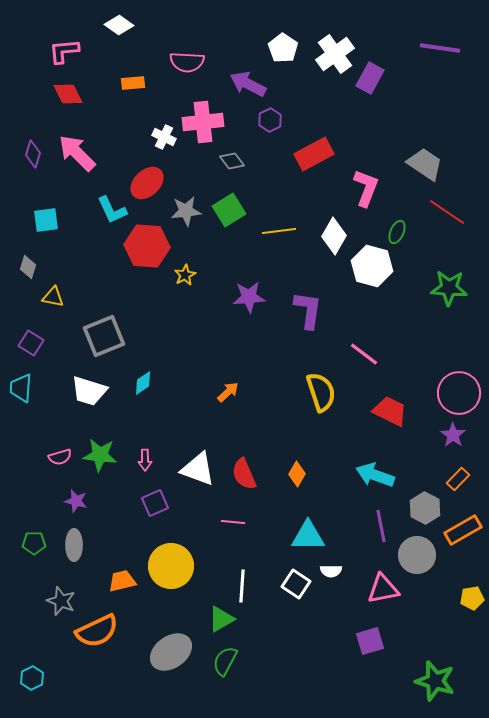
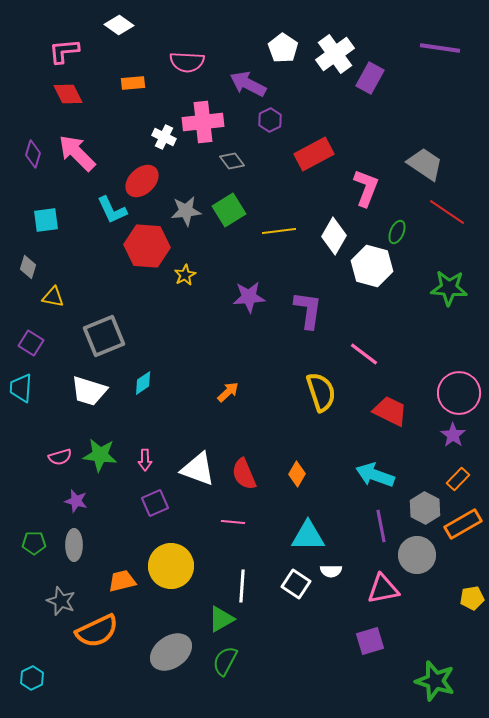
red ellipse at (147, 183): moved 5 px left, 2 px up
orange rectangle at (463, 530): moved 6 px up
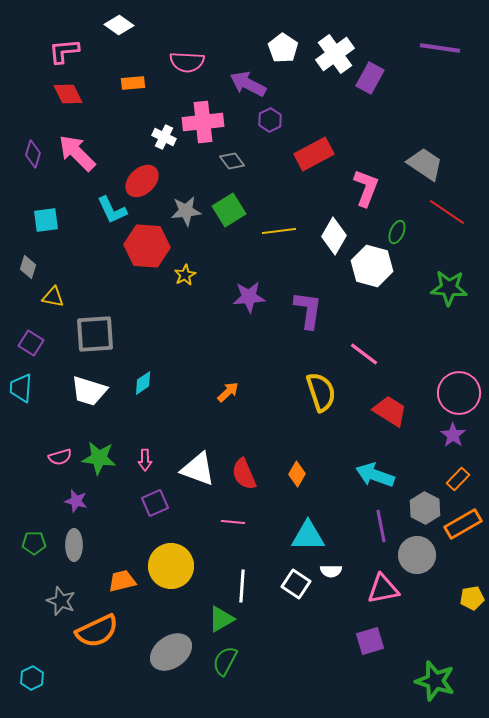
gray square at (104, 336): moved 9 px left, 2 px up; rotated 18 degrees clockwise
red trapezoid at (390, 411): rotated 6 degrees clockwise
green star at (100, 455): moved 1 px left, 3 px down
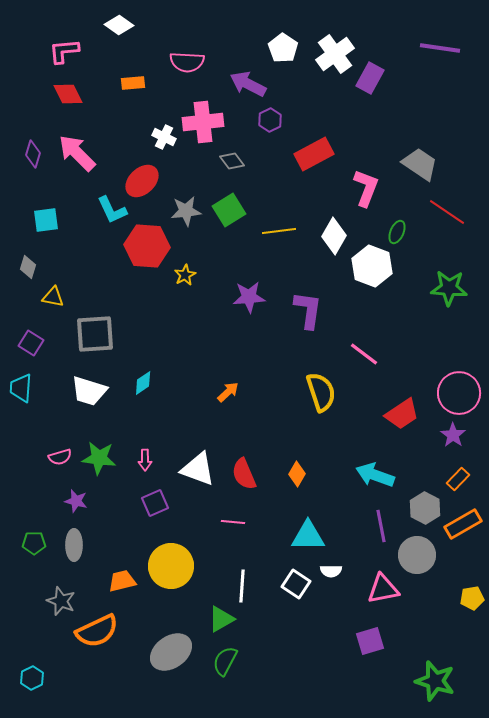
gray trapezoid at (425, 164): moved 5 px left
white hexagon at (372, 266): rotated 6 degrees clockwise
red trapezoid at (390, 411): moved 12 px right, 3 px down; rotated 114 degrees clockwise
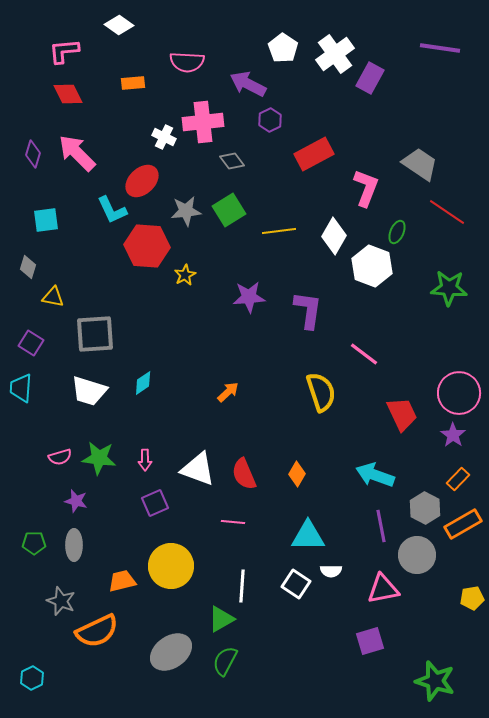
red trapezoid at (402, 414): rotated 81 degrees counterclockwise
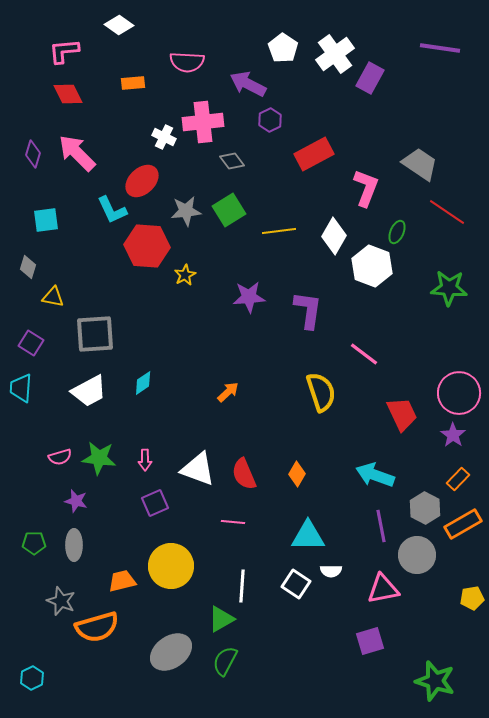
white trapezoid at (89, 391): rotated 45 degrees counterclockwise
orange semicircle at (97, 631): moved 4 px up; rotated 9 degrees clockwise
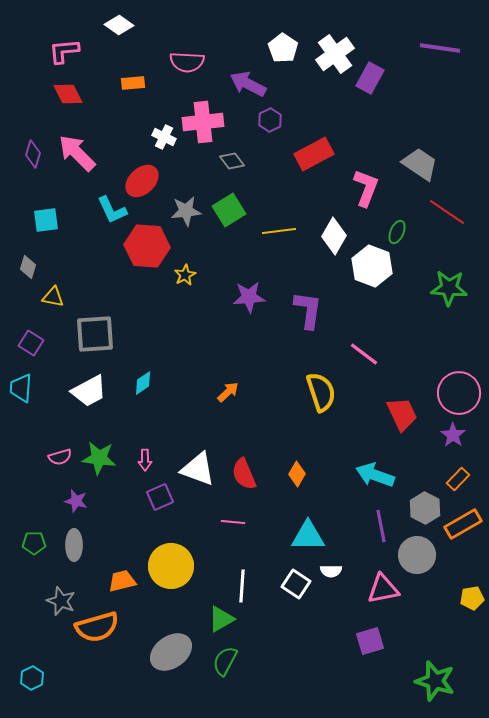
purple square at (155, 503): moved 5 px right, 6 px up
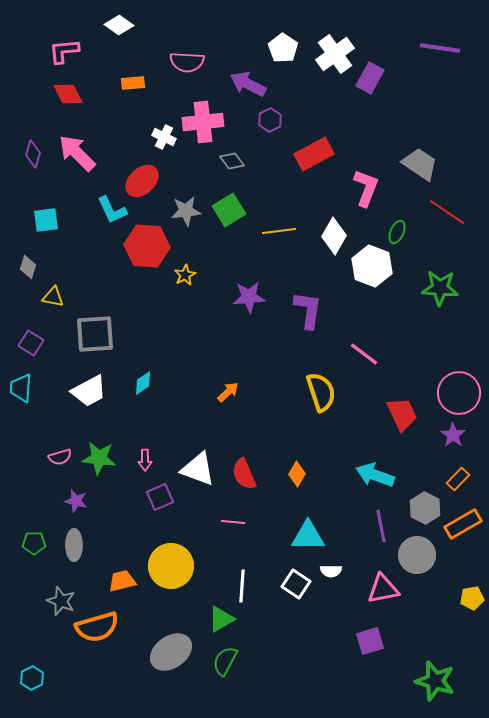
green star at (449, 288): moved 9 px left
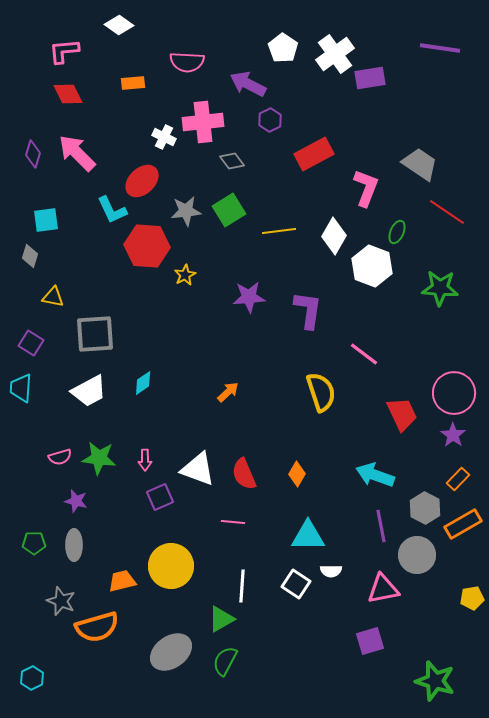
purple rectangle at (370, 78): rotated 52 degrees clockwise
gray diamond at (28, 267): moved 2 px right, 11 px up
pink circle at (459, 393): moved 5 px left
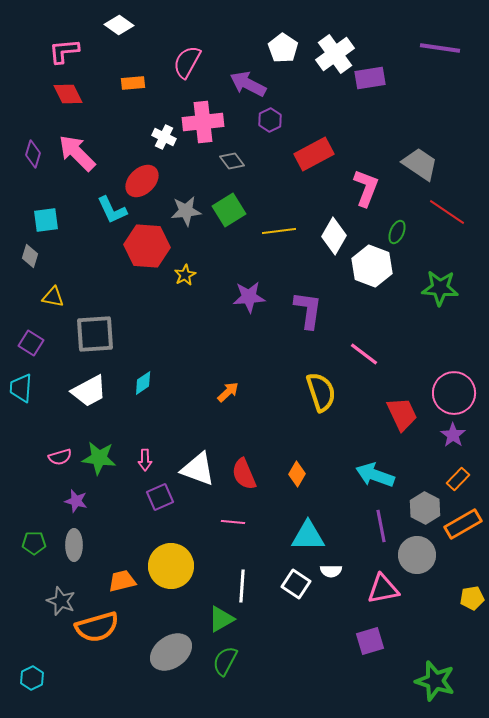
pink semicircle at (187, 62): rotated 116 degrees clockwise
